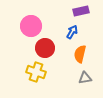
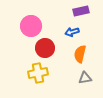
blue arrow: rotated 136 degrees counterclockwise
yellow cross: moved 2 px right, 1 px down; rotated 30 degrees counterclockwise
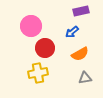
blue arrow: rotated 24 degrees counterclockwise
orange semicircle: rotated 132 degrees counterclockwise
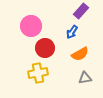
purple rectangle: rotated 35 degrees counterclockwise
blue arrow: rotated 16 degrees counterclockwise
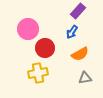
purple rectangle: moved 3 px left
pink circle: moved 3 px left, 3 px down
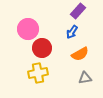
red circle: moved 3 px left
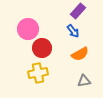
blue arrow: moved 1 px right, 1 px up; rotated 72 degrees counterclockwise
gray triangle: moved 1 px left, 3 px down
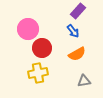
orange semicircle: moved 3 px left
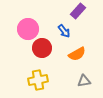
blue arrow: moved 9 px left
yellow cross: moved 7 px down
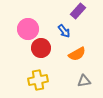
red circle: moved 1 px left
